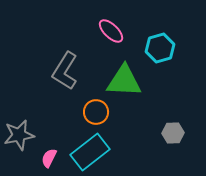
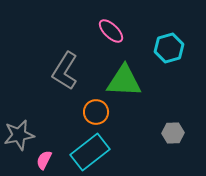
cyan hexagon: moved 9 px right
pink semicircle: moved 5 px left, 2 px down
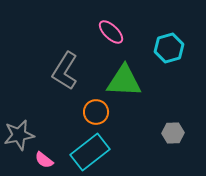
pink ellipse: moved 1 px down
pink semicircle: rotated 78 degrees counterclockwise
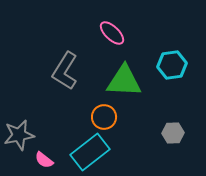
pink ellipse: moved 1 px right, 1 px down
cyan hexagon: moved 3 px right, 17 px down; rotated 8 degrees clockwise
orange circle: moved 8 px right, 5 px down
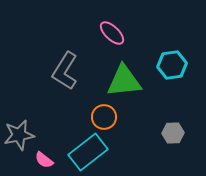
green triangle: rotated 9 degrees counterclockwise
cyan rectangle: moved 2 px left
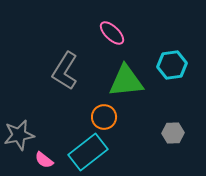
green triangle: moved 2 px right
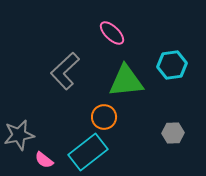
gray L-shape: rotated 15 degrees clockwise
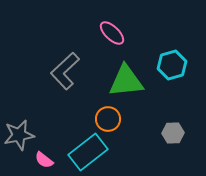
cyan hexagon: rotated 8 degrees counterclockwise
orange circle: moved 4 px right, 2 px down
